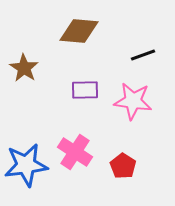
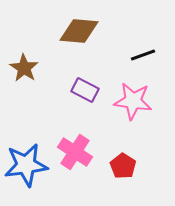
purple rectangle: rotated 28 degrees clockwise
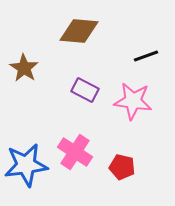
black line: moved 3 px right, 1 px down
red pentagon: moved 1 px left, 1 px down; rotated 20 degrees counterclockwise
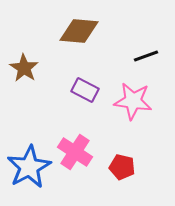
blue star: moved 3 px right, 2 px down; rotated 21 degrees counterclockwise
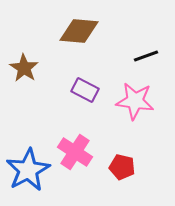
pink star: moved 2 px right
blue star: moved 1 px left, 3 px down
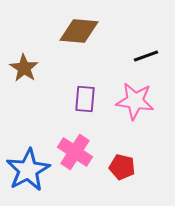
purple rectangle: moved 9 px down; rotated 68 degrees clockwise
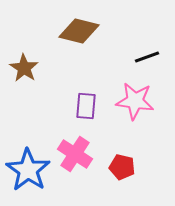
brown diamond: rotated 9 degrees clockwise
black line: moved 1 px right, 1 px down
purple rectangle: moved 1 px right, 7 px down
pink cross: moved 2 px down
blue star: rotated 9 degrees counterclockwise
